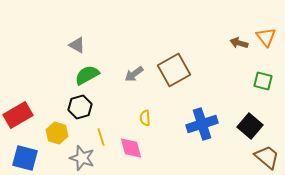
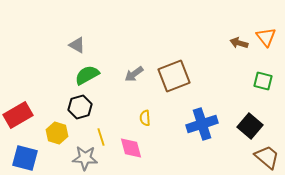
brown square: moved 6 px down; rotated 8 degrees clockwise
gray star: moved 3 px right; rotated 15 degrees counterclockwise
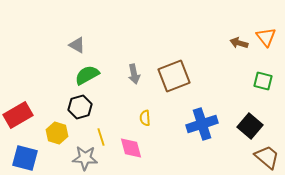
gray arrow: rotated 66 degrees counterclockwise
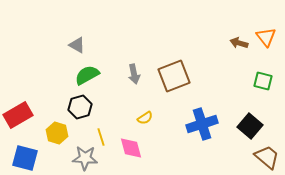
yellow semicircle: rotated 119 degrees counterclockwise
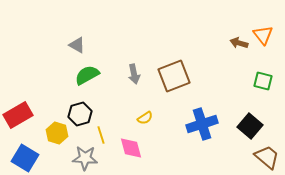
orange triangle: moved 3 px left, 2 px up
black hexagon: moved 7 px down
yellow line: moved 2 px up
blue square: rotated 16 degrees clockwise
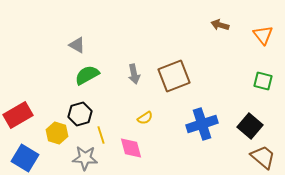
brown arrow: moved 19 px left, 18 px up
brown trapezoid: moved 4 px left
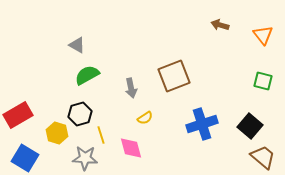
gray arrow: moved 3 px left, 14 px down
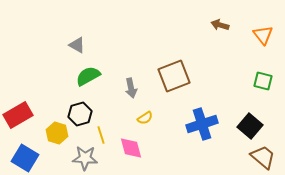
green semicircle: moved 1 px right, 1 px down
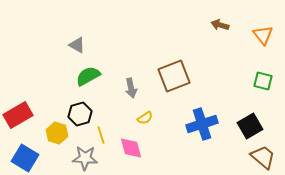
black square: rotated 20 degrees clockwise
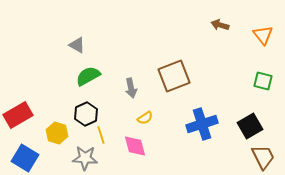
black hexagon: moved 6 px right; rotated 10 degrees counterclockwise
pink diamond: moved 4 px right, 2 px up
brown trapezoid: rotated 24 degrees clockwise
